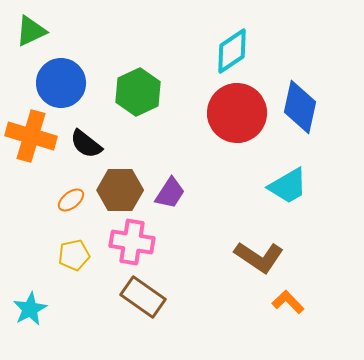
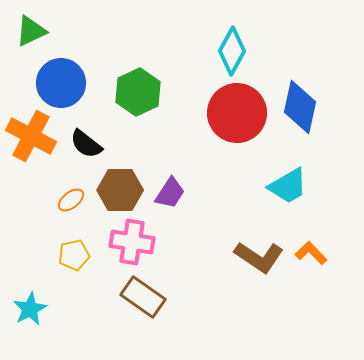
cyan diamond: rotated 27 degrees counterclockwise
orange cross: rotated 12 degrees clockwise
orange L-shape: moved 23 px right, 49 px up
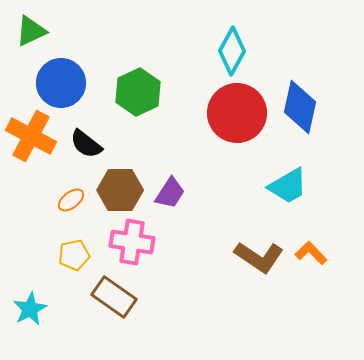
brown rectangle: moved 29 px left
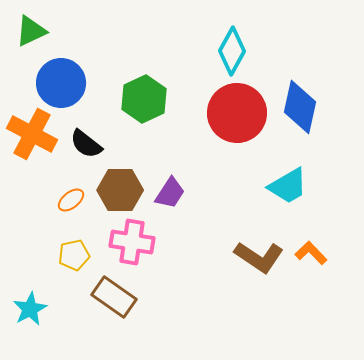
green hexagon: moved 6 px right, 7 px down
orange cross: moved 1 px right, 2 px up
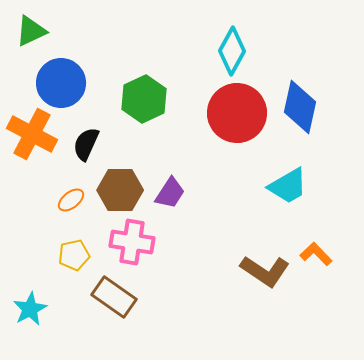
black semicircle: rotated 76 degrees clockwise
orange L-shape: moved 5 px right, 1 px down
brown L-shape: moved 6 px right, 14 px down
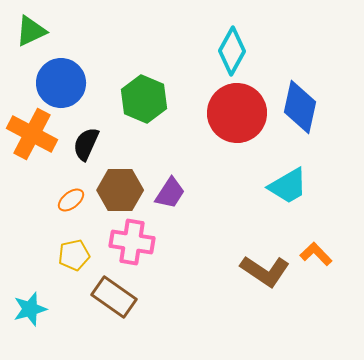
green hexagon: rotated 12 degrees counterclockwise
cyan star: rotated 12 degrees clockwise
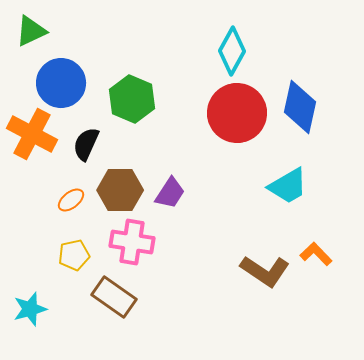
green hexagon: moved 12 px left
